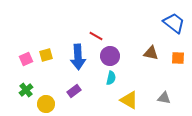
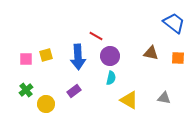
pink square: rotated 24 degrees clockwise
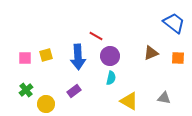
brown triangle: rotated 35 degrees counterclockwise
pink square: moved 1 px left, 1 px up
yellow triangle: moved 1 px down
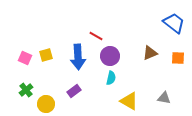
brown triangle: moved 1 px left
pink square: rotated 24 degrees clockwise
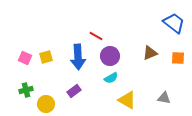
yellow square: moved 2 px down
cyan semicircle: rotated 48 degrees clockwise
green cross: rotated 24 degrees clockwise
yellow triangle: moved 2 px left, 1 px up
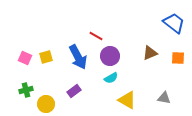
blue arrow: rotated 25 degrees counterclockwise
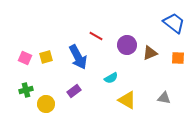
purple circle: moved 17 px right, 11 px up
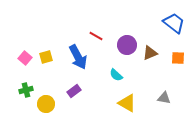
pink square: rotated 16 degrees clockwise
cyan semicircle: moved 5 px right, 3 px up; rotated 72 degrees clockwise
yellow triangle: moved 3 px down
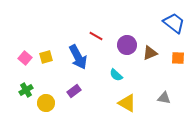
green cross: rotated 16 degrees counterclockwise
yellow circle: moved 1 px up
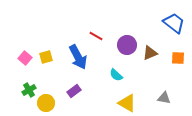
green cross: moved 3 px right
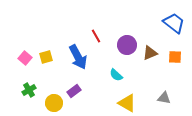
red line: rotated 32 degrees clockwise
orange square: moved 3 px left, 1 px up
yellow circle: moved 8 px right
